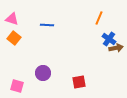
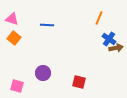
red square: rotated 24 degrees clockwise
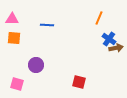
pink triangle: rotated 16 degrees counterclockwise
orange square: rotated 32 degrees counterclockwise
purple circle: moved 7 px left, 8 px up
pink square: moved 2 px up
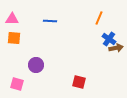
blue line: moved 3 px right, 4 px up
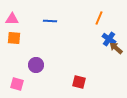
brown arrow: rotated 128 degrees counterclockwise
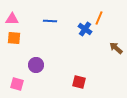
blue cross: moved 24 px left, 10 px up
